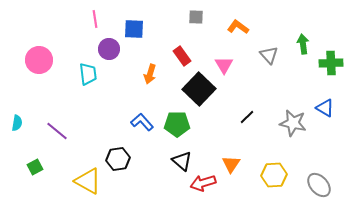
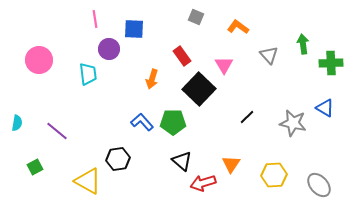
gray square: rotated 21 degrees clockwise
orange arrow: moved 2 px right, 5 px down
green pentagon: moved 4 px left, 2 px up
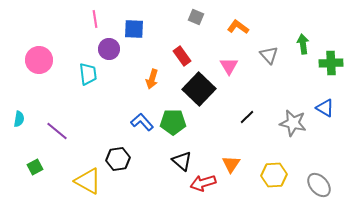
pink triangle: moved 5 px right, 1 px down
cyan semicircle: moved 2 px right, 4 px up
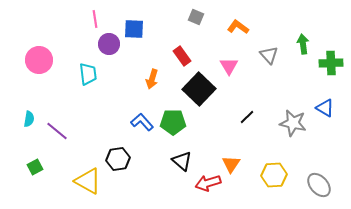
purple circle: moved 5 px up
cyan semicircle: moved 10 px right
red arrow: moved 5 px right
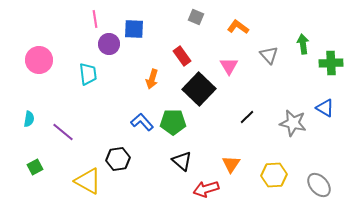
purple line: moved 6 px right, 1 px down
red arrow: moved 2 px left, 6 px down
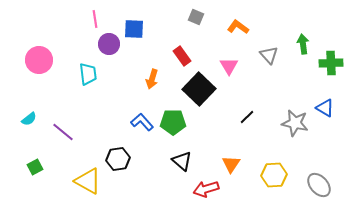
cyan semicircle: rotated 42 degrees clockwise
gray star: moved 2 px right
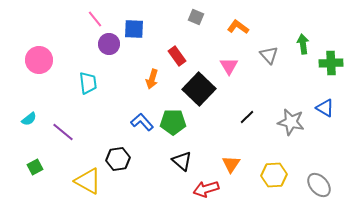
pink line: rotated 30 degrees counterclockwise
red rectangle: moved 5 px left
cyan trapezoid: moved 9 px down
gray star: moved 4 px left, 1 px up
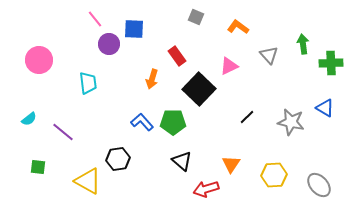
pink triangle: rotated 36 degrees clockwise
green square: moved 3 px right; rotated 35 degrees clockwise
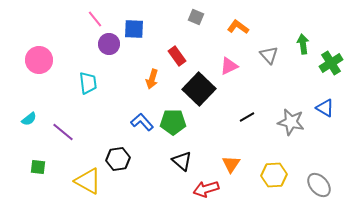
green cross: rotated 30 degrees counterclockwise
black line: rotated 14 degrees clockwise
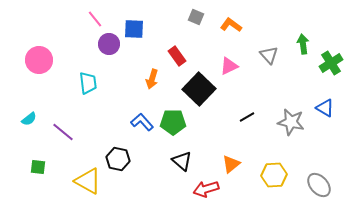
orange L-shape: moved 7 px left, 2 px up
black hexagon: rotated 20 degrees clockwise
orange triangle: rotated 18 degrees clockwise
